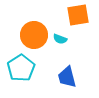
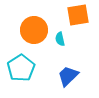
orange circle: moved 5 px up
cyan semicircle: rotated 56 degrees clockwise
blue trapezoid: moved 1 px right, 1 px up; rotated 60 degrees clockwise
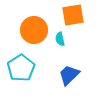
orange square: moved 5 px left
blue trapezoid: moved 1 px right, 1 px up
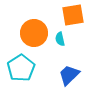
orange circle: moved 3 px down
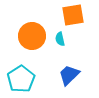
orange circle: moved 2 px left, 3 px down
cyan pentagon: moved 11 px down
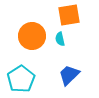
orange square: moved 4 px left
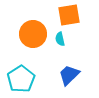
orange circle: moved 1 px right, 2 px up
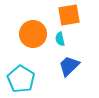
blue trapezoid: moved 9 px up
cyan pentagon: rotated 8 degrees counterclockwise
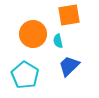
cyan semicircle: moved 2 px left, 2 px down
cyan pentagon: moved 4 px right, 4 px up
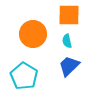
orange square: rotated 10 degrees clockwise
cyan semicircle: moved 9 px right
cyan pentagon: moved 1 px left, 1 px down
